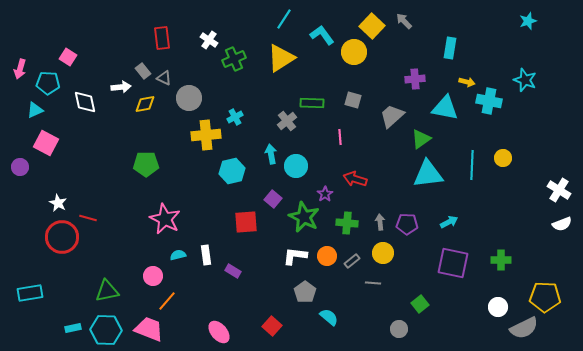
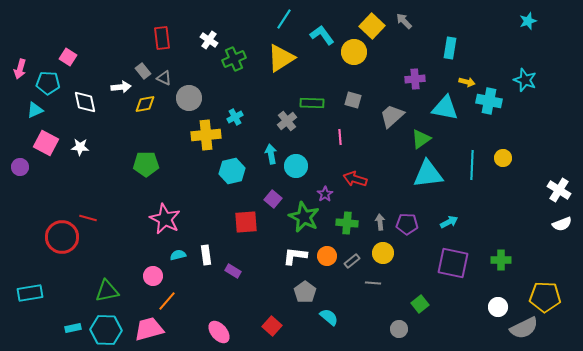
white star at (58, 203): moved 22 px right, 56 px up; rotated 24 degrees counterclockwise
pink trapezoid at (149, 329): rotated 36 degrees counterclockwise
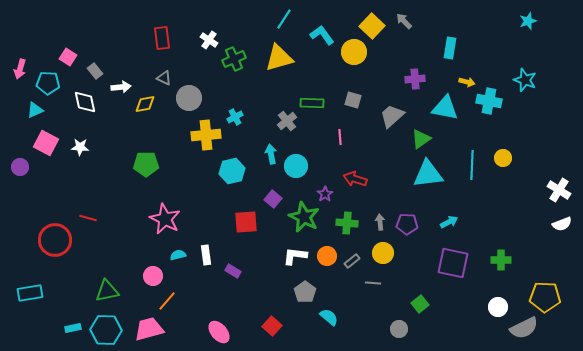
yellow triangle at (281, 58): moved 2 px left; rotated 16 degrees clockwise
gray rectangle at (143, 71): moved 48 px left
red circle at (62, 237): moved 7 px left, 3 px down
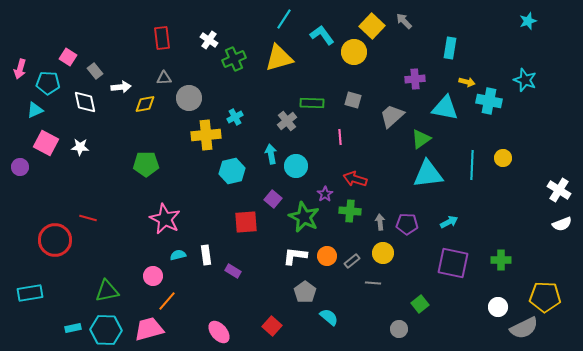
gray triangle at (164, 78): rotated 28 degrees counterclockwise
green cross at (347, 223): moved 3 px right, 12 px up
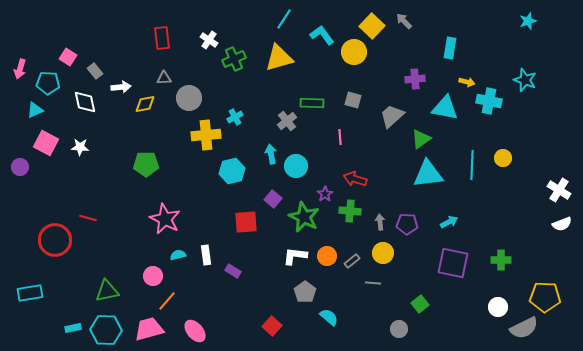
pink ellipse at (219, 332): moved 24 px left, 1 px up
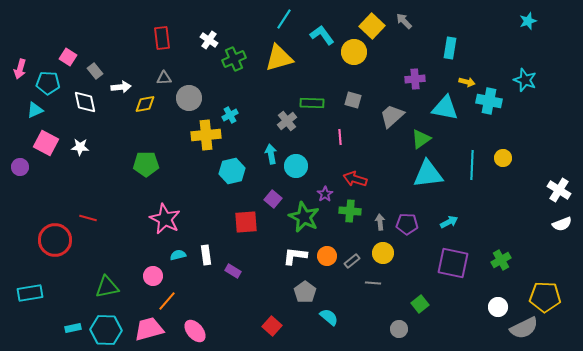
cyan cross at (235, 117): moved 5 px left, 2 px up
green cross at (501, 260): rotated 30 degrees counterclockwise
green triangle at (107, 291): moved 4 px up
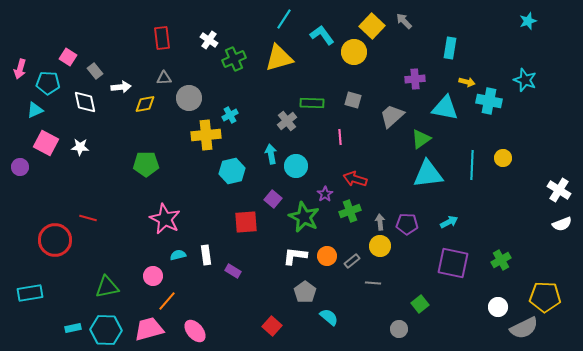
green cross at (350, 211): rotated 25 degrees counterclockwise
yellow circle at (383, 253): moved 3 px left, 7 px up
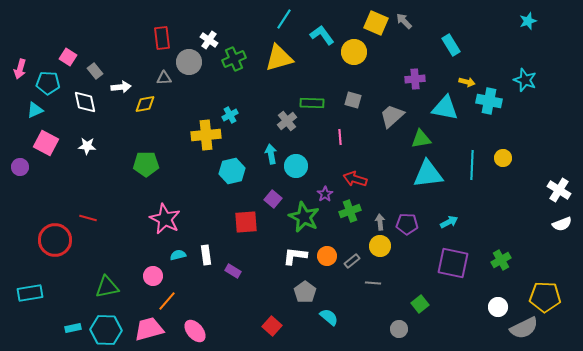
yellow square at (372, 26): moved 4 px right, 3 px up; rotated 20 degrees counterclockwise
cyan rectangle at (450, 48): moved 1 px right, 3 px up; rotated 40 degrees counterclockwise
gray circle at (189, 98): moved 36 px up
green triangle at (421, 139): rotated 25 degrees clockwise
white star at (80, 147): moved 7 px right, 1 px up
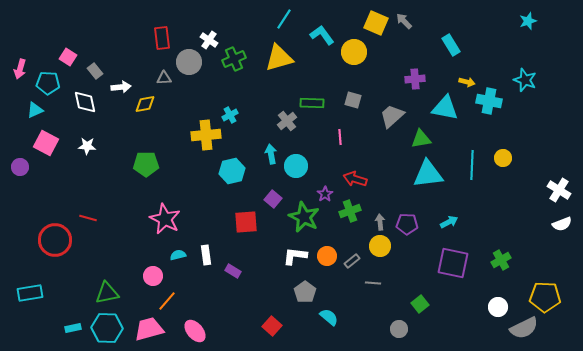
green triangle at (107, 287): moved 6 px down
cyan hexagon at (106, 330): moved 1 px right, 2 px up
